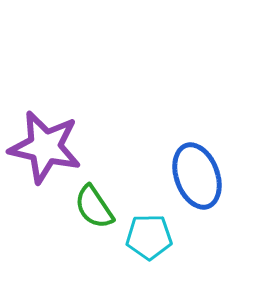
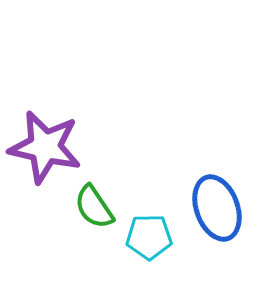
blue ellipse: moved 20 px right, 32 px down
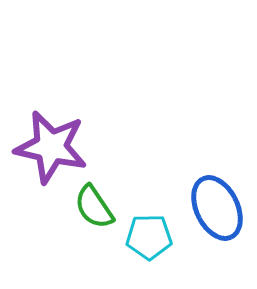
purple star: moved 6 px right
blue ellipse: rotated 6 degrees counterclockwise
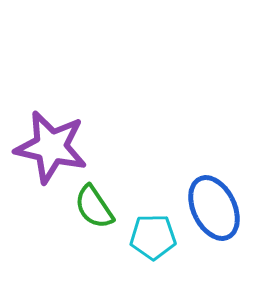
blue ellipse: moved 3 px left
cyan pentagon: moved 4 px right
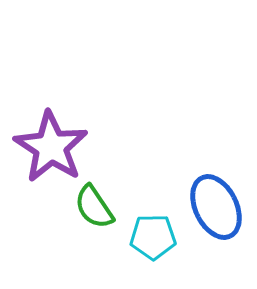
purple star: rotated 20 degrees clockwise
blue ellipse: moved 2 px right, 1 px up
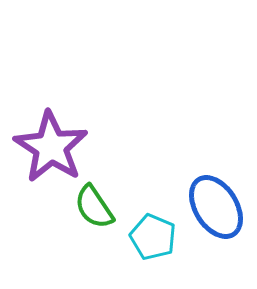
blue ellipse: rotated 6 degrees counterclockwise
cyan pentagon: rotated 24 degrees clockwise
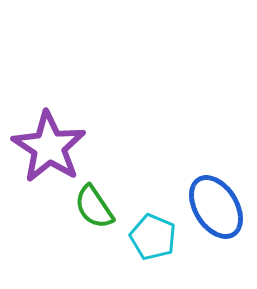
purple star: moved 2 px left
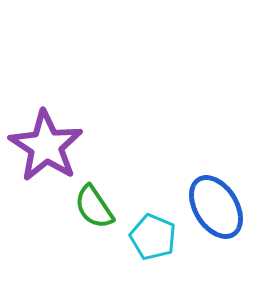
purple star: moved 3 px left, 1 px up
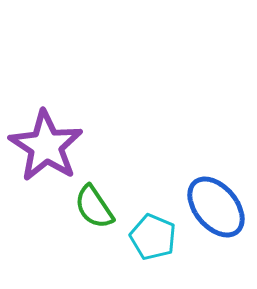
blue ellipse: rotated 8 degrees counterclockwise
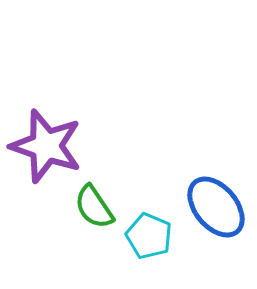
purple star: rotated 14 degrees counterclockwise
cyan pentagon: moved 4 px left, 1 px up
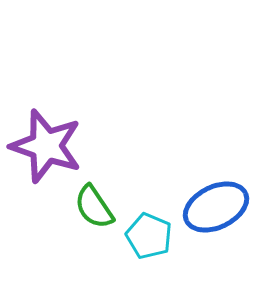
blue ellipse: rotated 76 degrees counterclockwise
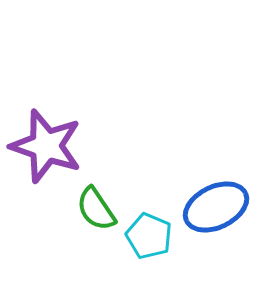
green semicircle: moved 2 px right, 2 px down
